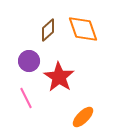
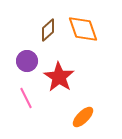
purple circle: moved 2 px left
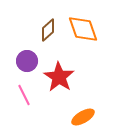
pink line: moved 2 px left, 3 px up
orange ellipse: rotated 15 degrees clockwise
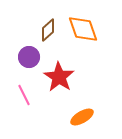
purple circle: moved 2 px right, 4 px up
orange ellipse: moved 1 px left
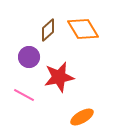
orange diamond: rotated 12 degrees counterclockwise
red star: rotated 28 degrees clockwise
pink line: rotated 35 degrees counterclockwise
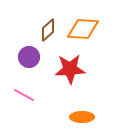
orange diamond: rotated 56 degrees counterclockwise
red star: moved 11 px right, 8 px up; rotated 8 degrees clockwise
orange ellipse: rotated 30 degrees clockwise
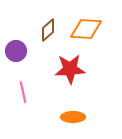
orange diamond: moved 3 px right
purple circle: moved 13 px left, 6 px up
pink line: moved 1 px left, 3 px up; rotated 50 degrees clockwise
orange ellipse: moved 9 px left
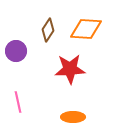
brown diamond: rotated 15 degrees counterclockwise
pink line: moved 5 px left, 10 px down
